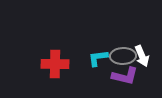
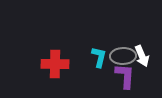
cyan L-shape: moved 1 px right, 1 px up; rotated 110 degrees clockwise
purple L-shape: rotated 100 degrees counterclockwise
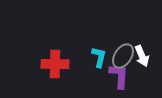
gray ellipse: rotated 55 degrees counterclockwise
purple L-shape: moved 6 px left
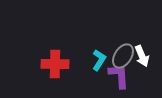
cyan L-shape: moved 3 px down; rotated 20 degrees clockwise
purple L-shape: rotated 8 degrees counterclockwise
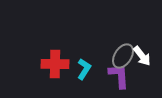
white arrow: rotated 15 degrees counterclockwise
cyan L-shape: moved 15 px left, 9 px down
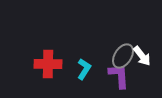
red cross: moved 7 px left
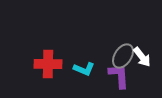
white arrow: moved 1 px down
cyan L-shape: rotated 80 degrees clockwise
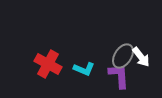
white arrow: moved 1 px left
red cross: rotated 28 degrees clockwise
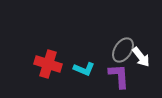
gray ellipse: moved 6 px up
red cross: rotated 12 degrees counterclockwise
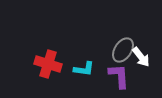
cyan L-shape: rotated 15 degrees counterclockwise
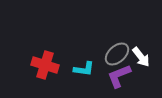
gray ellipse: moved 6 px left, 4 px down; rotated 15 degrees clockwise
red cross: moved 3 px left, 1 px down
purple L-shape: rotated 108 degrees counterclockwise
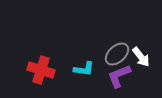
red cross: moved 4 px left, 5 px down
